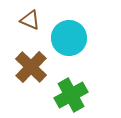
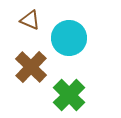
green cross: moved 2 px left; rotated 16 degrees counterclockwise
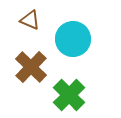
cyan circle: moved 4 px right, 1 px down
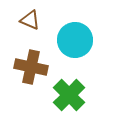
cyan circle: moved 2 px right, 1 px down
brown cross: rotated 32 degrees counterclockwise
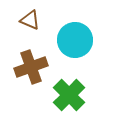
brown cross: rotated 32 degrees counterclockwise
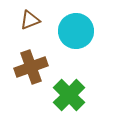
brown triangle: rotated 45 degrees counterclockwise
cyan circle: moved 1 px right, 9 px up
